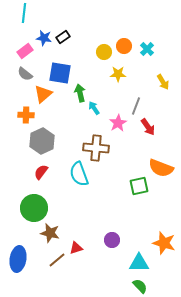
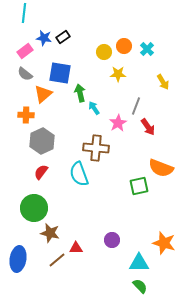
red triangle: rotated 16 degrees clockwise
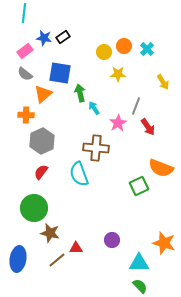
green square: rotated 12 degrees counterclockwise
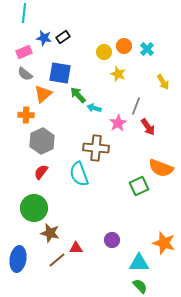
pink rectangle: moved 1 px left, 1 px down; rotated 14 degrees clockwise
yellow star: rotated 21 degrees clockwise
green arrow: moved 2 px left, 2 px down; rotated 30 degrees counterclockwise
cyan arrow: rotated 40 degrees counterclockwise
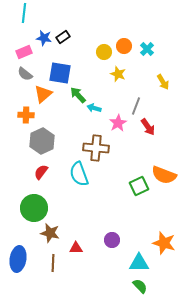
orange semicircle: moved 3 px right, 7 px down
brown line: moved 4 px left, 3 px down; rotated 48 degrees counterclockwise
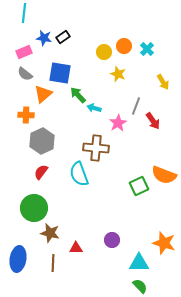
red arrow: moved 5 px right, 6 px up
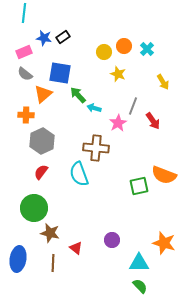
gray line: moved 3 px left
green square: rotated 12 degrees clockwise
red triangle: rotated 40 degrees clockwise
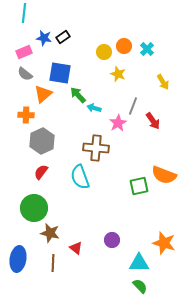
cyan semicircle: moved 1 px right, 3 px down
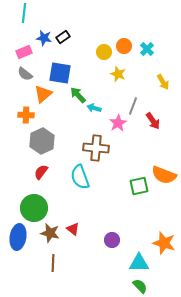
red triangle: moved 3 px left, 19 px up
blue ellipse: moved 22 px up
